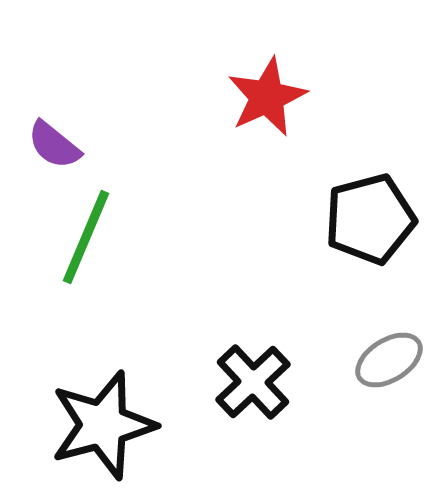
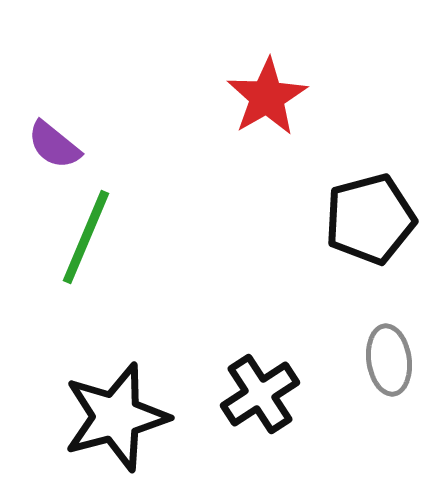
red star: rotated 6 degrees counterclockwise
gray ellipse: rotated 66 degrees counterclockwise
black cross: moved 7 px right, 12 px down; rotated 10 degrees clockwise
black star: moved 13 px right, 8 px up
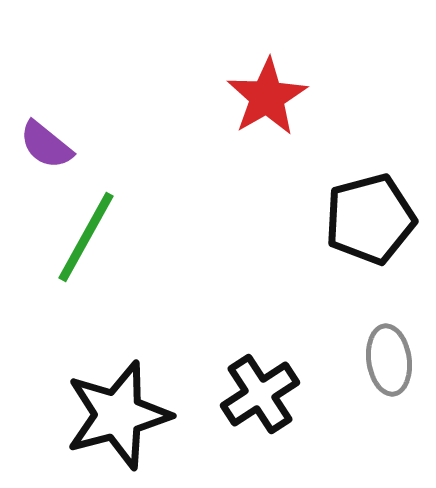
purple semicircle: moved 8 px left
green line: rotated 6 degrees clockwise
black star: moved 2 px right, 2 px up
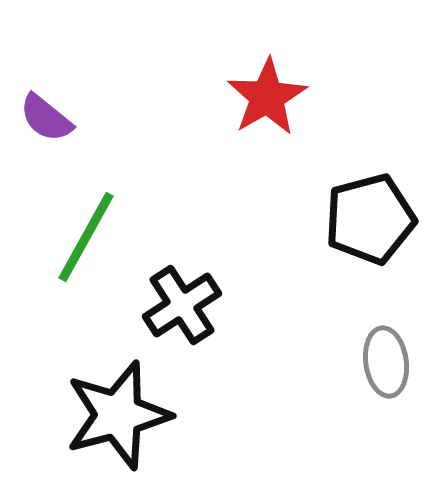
purple semicircle: moved 27 px up
gray ellipse: moved 3 px left, 2 px down
black cross: moved 78 px left, 89 px up
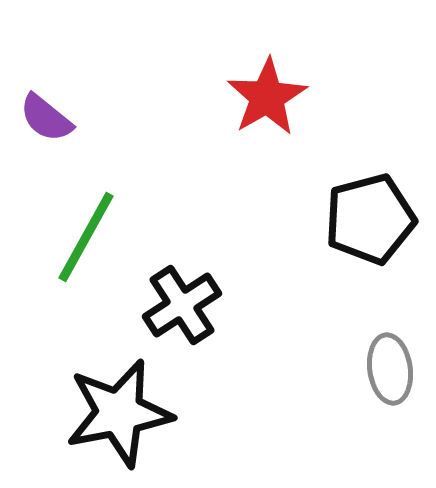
gray ellipse: moved 4 px right, 7 px down
black star: moved 1 px right, 2 px up; rotated 4 degrees clockwise
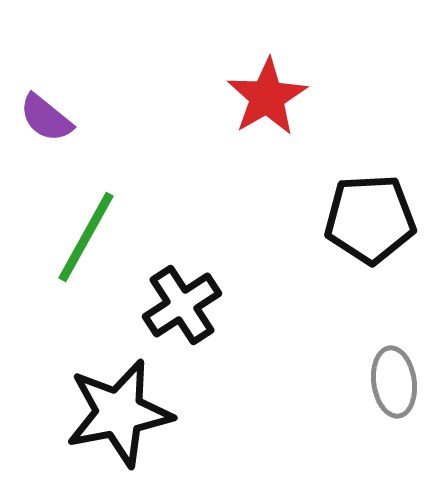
black pentagon: rotated 12 degrees clockwise
gray ellipse: moved 4 px right, 13 px down
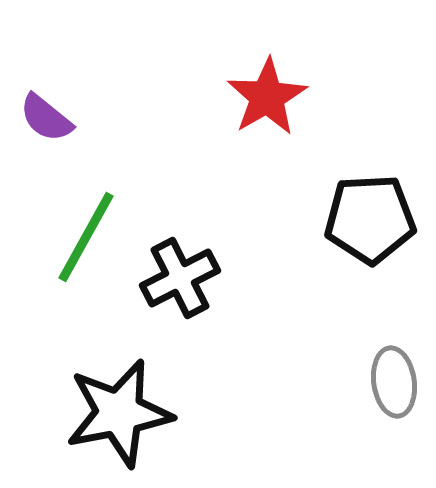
black cross: moved 2 px left, 27 px up; rotated 6 degrees clockwise
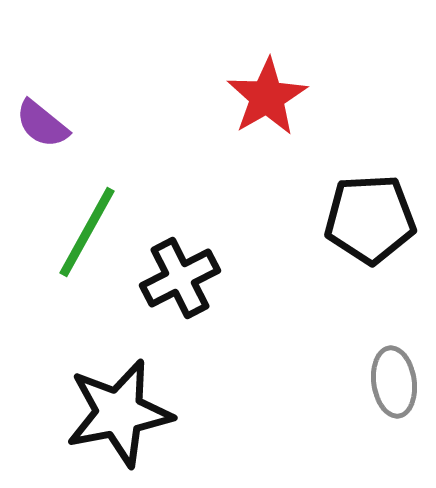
purple semicircle: moved 4 px left, 6 px down
green line: moved 1 px right, 5 px up
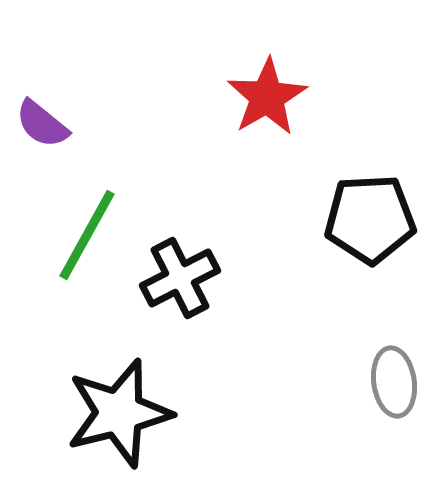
green line: moved 3 px down
black star: rotated 3 degrees counterclockwise
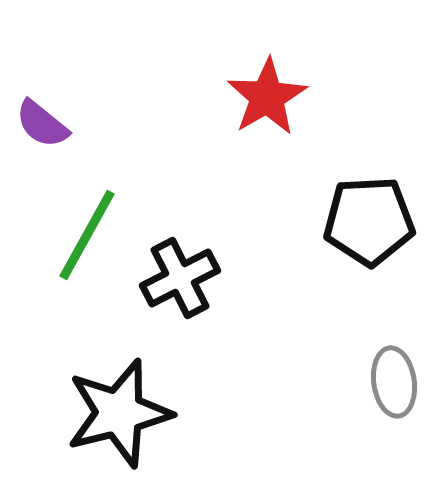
black pentagon: moved 1 px left, 2 px down
